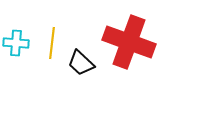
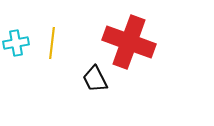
cyan cross: rotated 15 degrees counterclockwise
black trapezoid: moved 14 px right, 16 px down; rotated 20 degrees clockwise
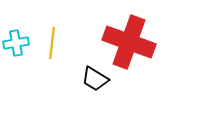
black trapezoid: rotated 32 degrees counterclockwise
